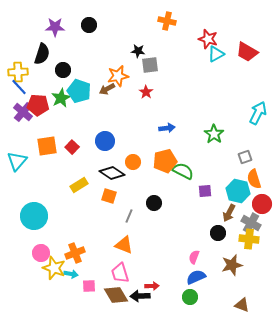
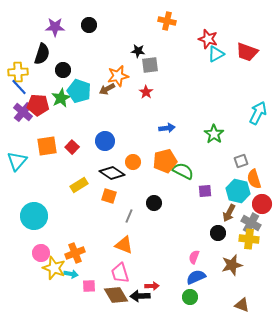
red trapezoid at (247, 52): rotated 10 degrees counterclockwise
gray square at (245, 157): moved 4 px left, 4 px down
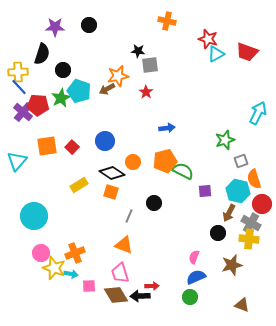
green star at (214, 134): moved 11 px right, 6 px down; rotated 18 degrees clockwise
orange square at (109, 196): moved 2 px right, 4 px up
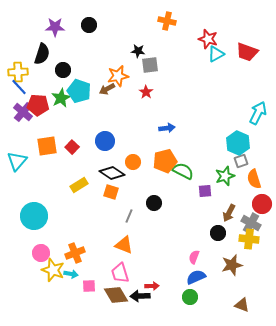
green star at (225, 140): moved 36 px down
cyan hexagon at (238, 191): moved 48 px up; rotated 10 degrees clockwise
yellow star at (54, 268): moved 1 px left, 2 px down
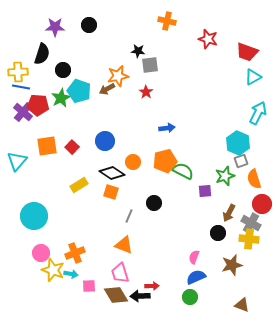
cyan triangle at (216, 54): moved 37 px right, 23 px down
blue line at (19, 87): moved 2 px right; rotated 36 degrees counterclockwise
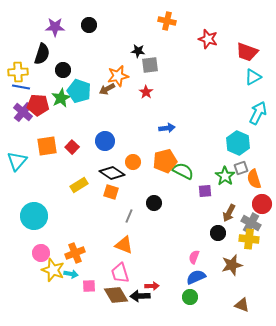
gray square at (241, 161): moved 7 px down
green star at (225, 176): rotated 18 degrees counterclockwise
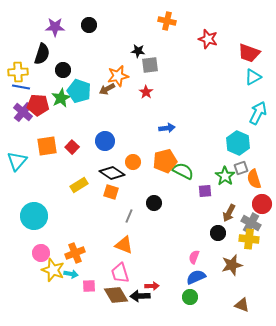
red trapezoid at (247, 52): moved 2 px right, 1 px down
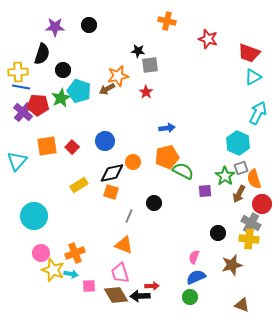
orange pentagon at (165, 161): moved 2 px right, 4 px up
black diamond at (112, 173): rotated 45 degrees counterclockwise
brown arrow at (229, 213): moved 10 px right, 19 px up
